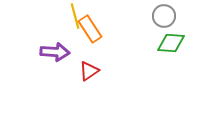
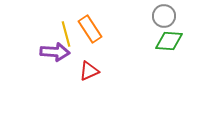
yellow line: moved 9 px left, 18 px down
green diamond: moved 2 px left, 2 px up
red triangle: rotated 10 degrees clockwise
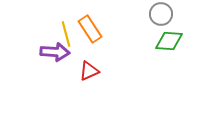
gray circle: moved 3 px left, 2 px up
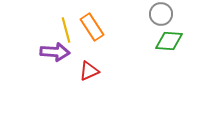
orange rectangle: moved 2 px right, 2 px up
yellow line: moved 4 px up
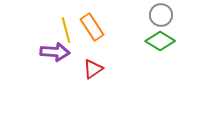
gray circle: moved 1 px down
green diamond: moved 9 px left; rotated 28 degrees clockwise
red triangle: moved 4 px right, 2 px up; rotated 10 degrees counterclockwise
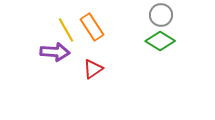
yellow line: rotated 15 degrees counterclockwise
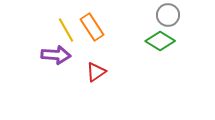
gray circle: moved 7 px right
purple arrow: moved 1 px right, 3 px down
red triangle: moved 3 px right, 3 px down
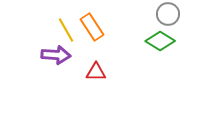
gray circle: moved 1 px up
red triangle: rotated 35 degrees clockwise
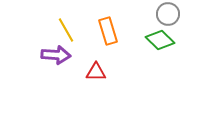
orange rectangle: moved 16 px right, 4 px down; rotated 16 degrees clockwise
green diamond: moved 1 px up; rotated 12 degrees clockwise
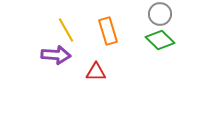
gray circle: moved 8 px left
